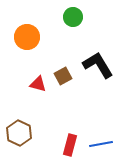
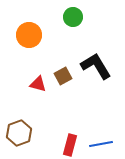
orange circle: moved 2 px right, 2 px up
black L-shape: moved 2 px left, 1 px down
brown hexagon: rotated 15 degrees clockwise
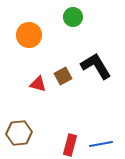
brown hexagon: rotated 15 degrees clockwise
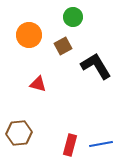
brown square: moved 30 px up
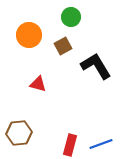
green circle: moved 2 px left
blue line: rotated 10 degrees counterclockwise
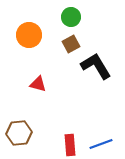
brown square: moved 8 px right, 2 px up
red rectangle: rotated 20 degrees counterclockwise
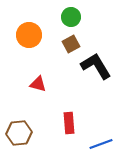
red rectangle: moved 1 px left, 22 px up
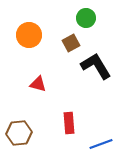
green circle: moved 15 px right, 1 px down
brown square: moved 1 px up
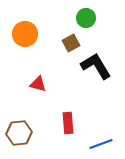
orange circle: moved 4 px left, 1 px up
red rectangle: moved 1 px left
